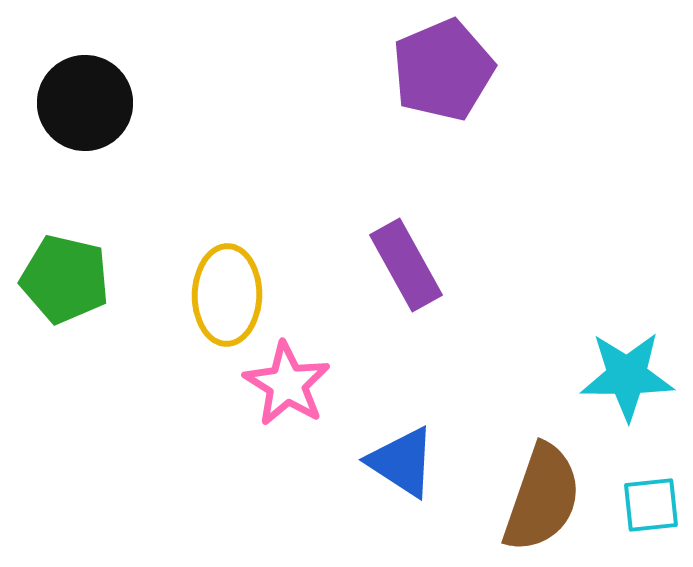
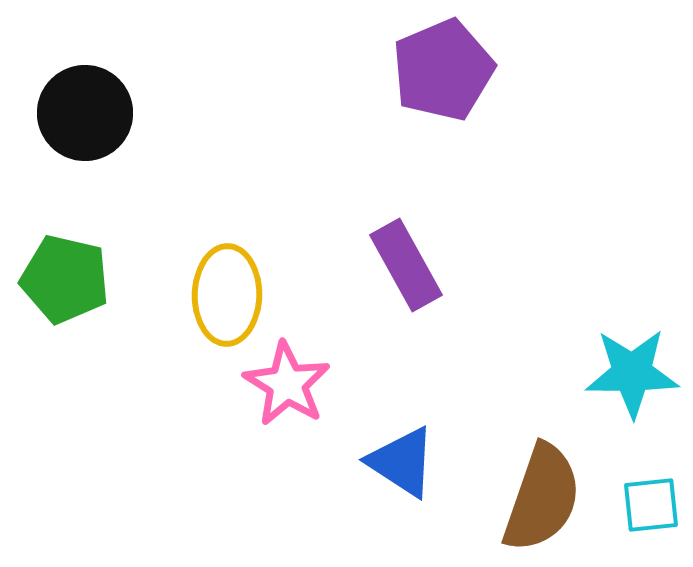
black circle: moved 10 px down
cyan star: moved 5 px right, 3 px up
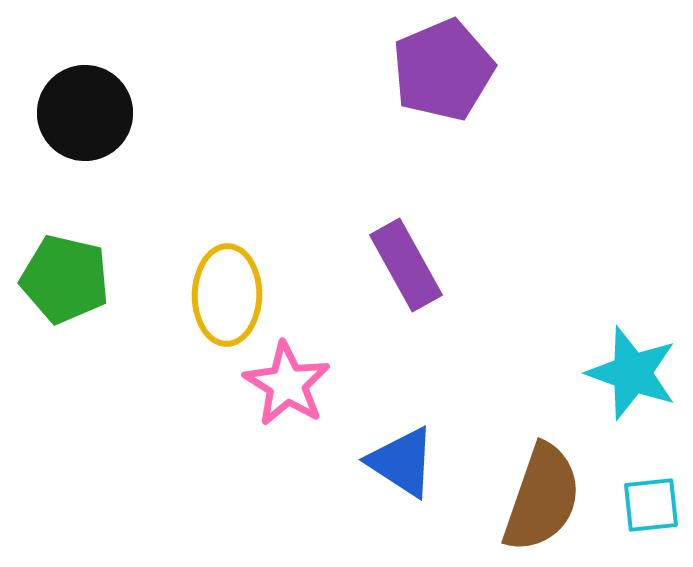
cyan star: rotated 20 degrees clockwise
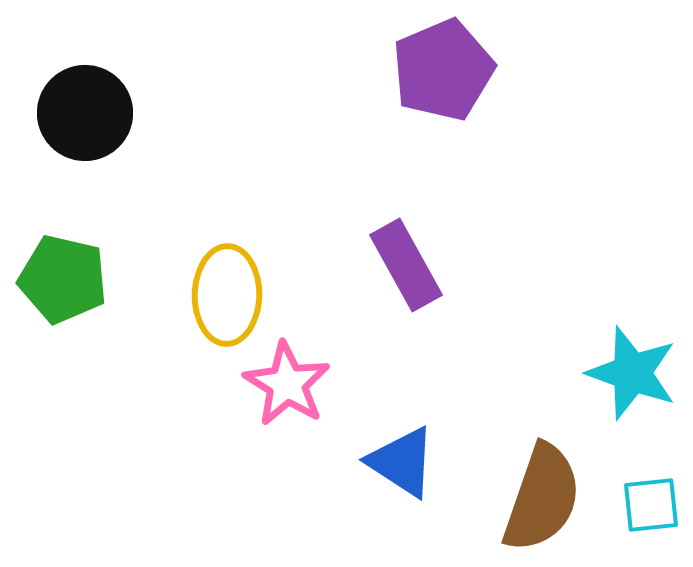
green pentagon: moved 2 px left
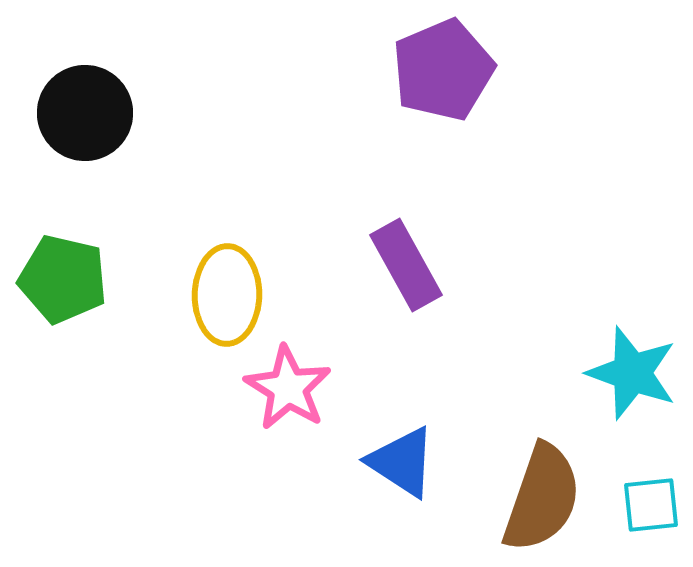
pink star: moved 1 px right, 4 px down
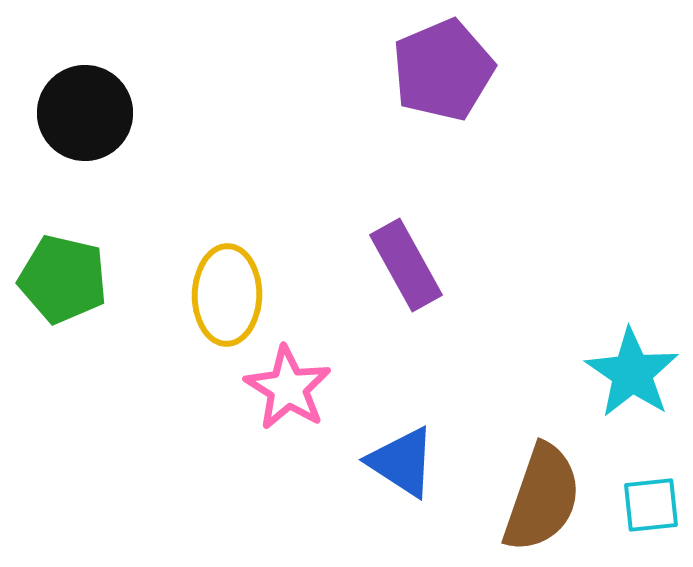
cyan star: rotated 14 degrees clockwise
